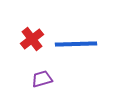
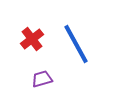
blue line: rotated 63 degrees clockwise
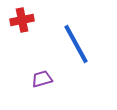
red cross: moved 10 px left, 19 px up; rotated 25 degrees clockwise
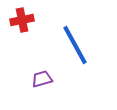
blue line: moved 1 px left, 1 px down
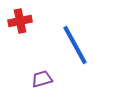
red cross: moved 2 px left, 1 px down
